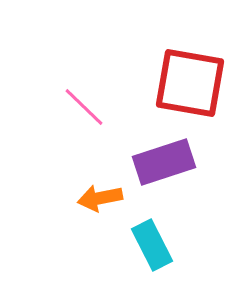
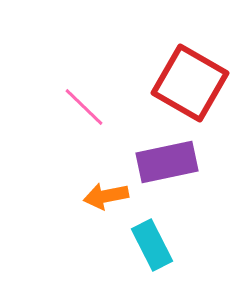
red square: rotated 20 degrees clockwise
purple rectangle: moved 3 px right; rotated 6 degrees clockwise
orange arrow: moved 6 px right, 2 px up
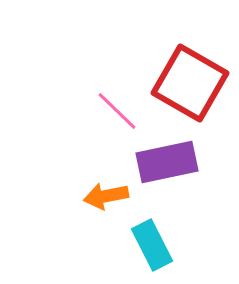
pink line: moved 33 px right, 4 px down
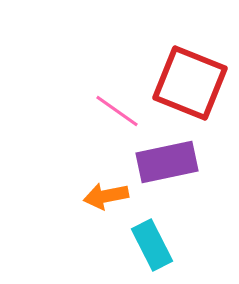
red square: rotated 8 degrees counterclockwise
pink line: rotated 9 degrees counterclockwise
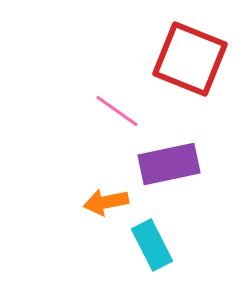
red square: moved 24 px up
purple rectangle: moved 2 px right, 2 px down
orange arrow: moved 6 px down
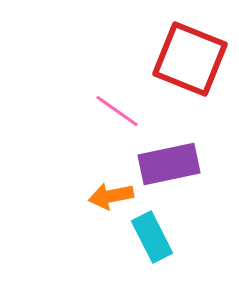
orange arrow: moved 5 px right, 6 px up
cyan rectangle: moved 8 px up
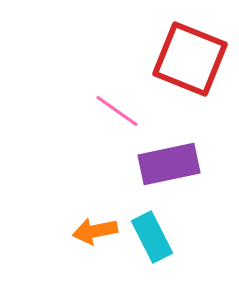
orange arrow: moved 16 px left, 35 px down
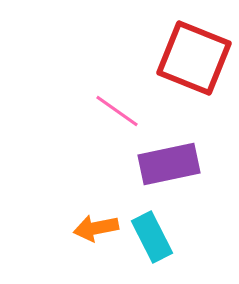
red square: moved 4 px right, 1 px up
orange arrow: moved 1 px right, 3 px up
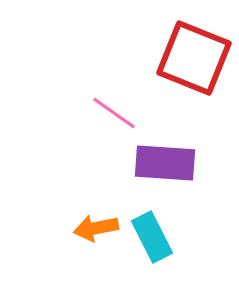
pink line: moved 3 px left, 2 px down
purple rectangle: moved 4 px left, 1 px up; rotated 16 degrees clockwise
